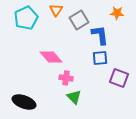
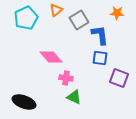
orange triangle: rotated 16 degrees clockwise
blue square: rotated 14 degrees clockwise
green triangle: rotated 21 degrees counterclockwise
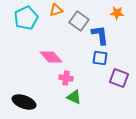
orange triangle: rotated 24 degrees clockwise
gray square: moved 1 px down; rotated 24 degrees counterclockwise
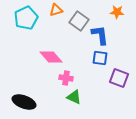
orange star: moved 1 px up
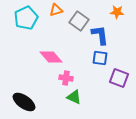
black ellipse: rotated 15 degrees clockwise
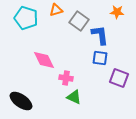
cyan pentagon: rotated 30 degrees counterclockwise
pink diamond: moved 7 px left, 3 px down; rotated 15 degrees clockwise
black ellipse: moved 3 px left, 1 px up
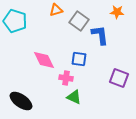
cyan pentagon: moved 11 px left, 3 px down
blue square: moved 21 px left, 1 px down
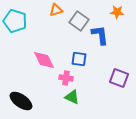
green triangle: moved 2 px left
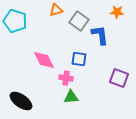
green triangle: moved 1 px left; rotated 28 degrees counterclockwise
